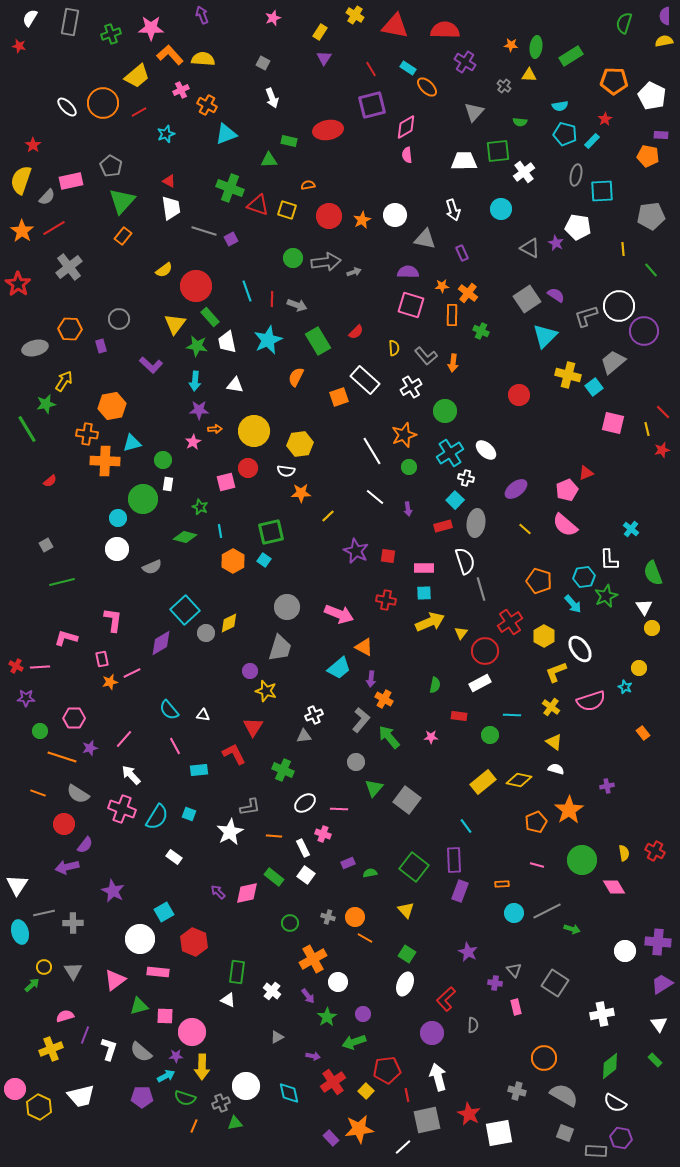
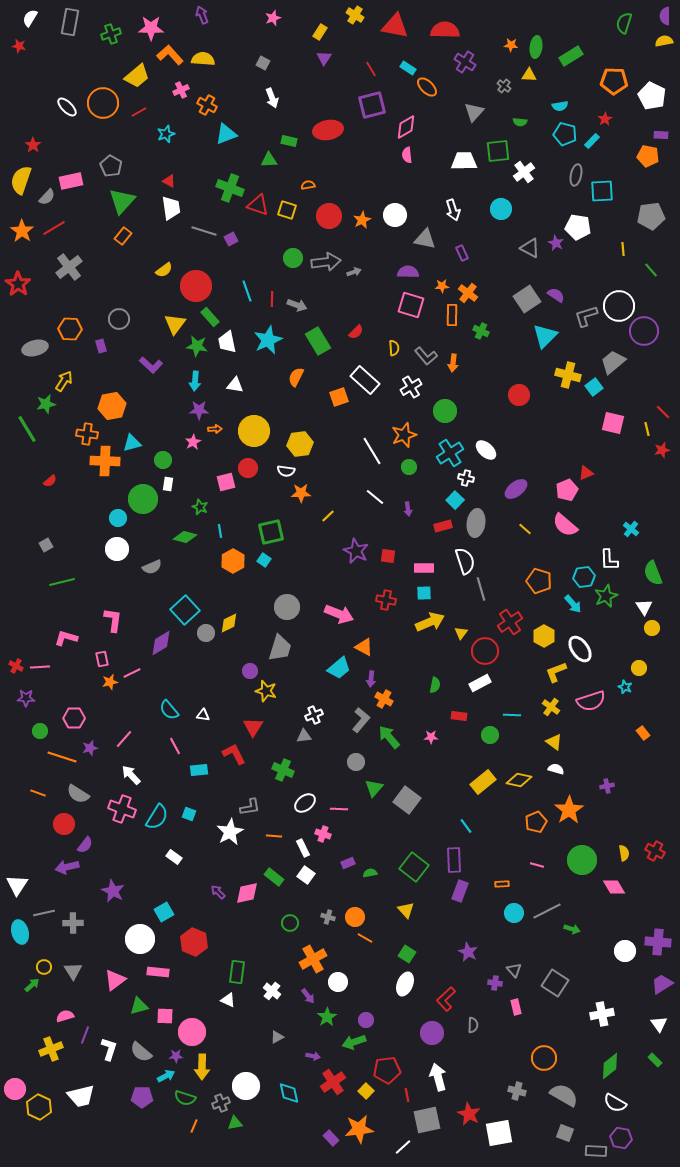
purple circle at (363, 1014): moved 3 px right, 6 px down
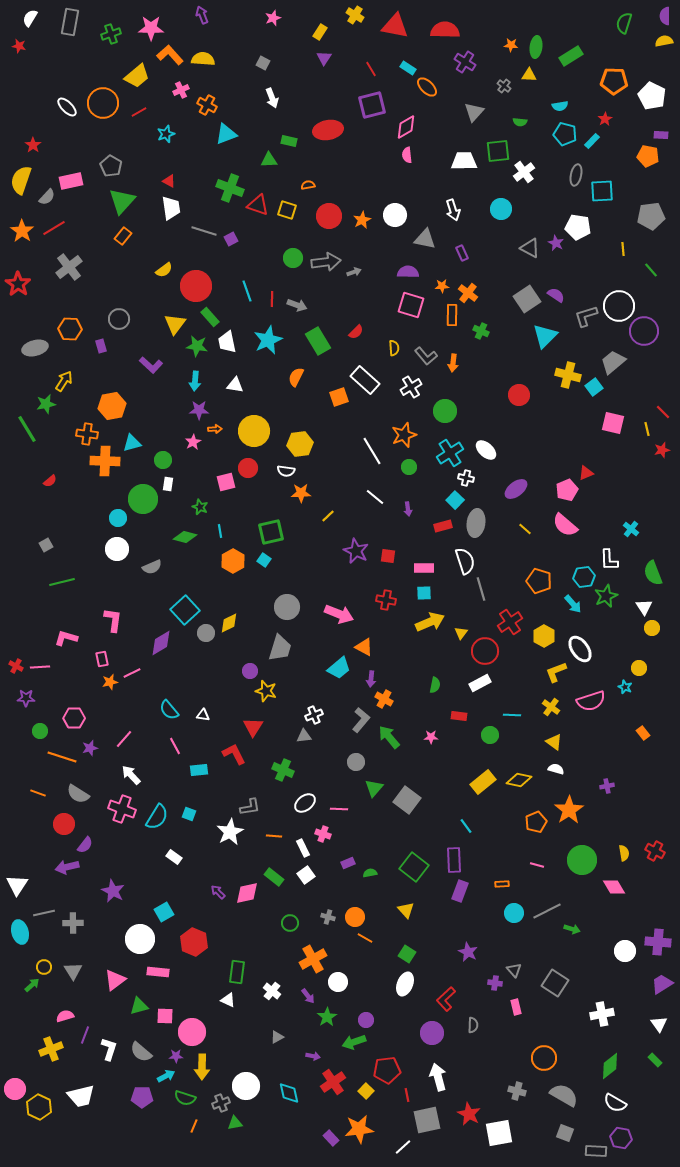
white square at (306, 875): rotated 18 degrees clockwise
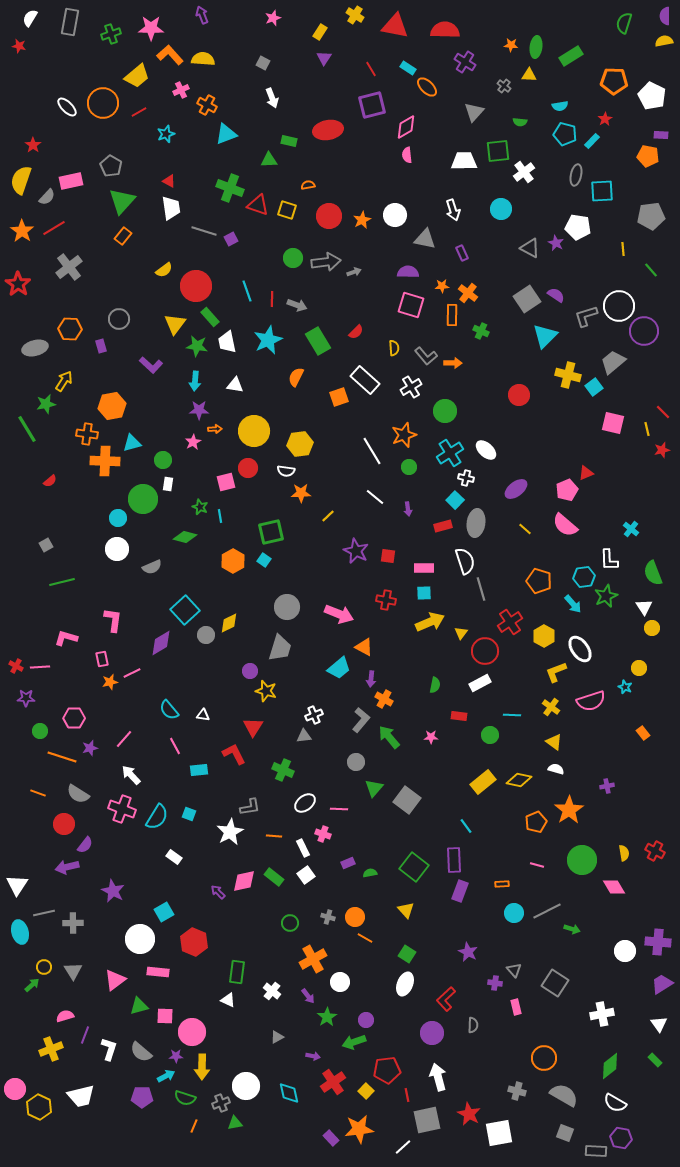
orange arrow at (453, 363): rotated 96 degrees counterclockwise
cyan line at (220, 531): moved 15 px up
gray circle at (206, 633): moved 2 px down
pink diamond at (247, 893): moved 3 px left, 12 px up
white circle at (338, 982): moved 2 px right
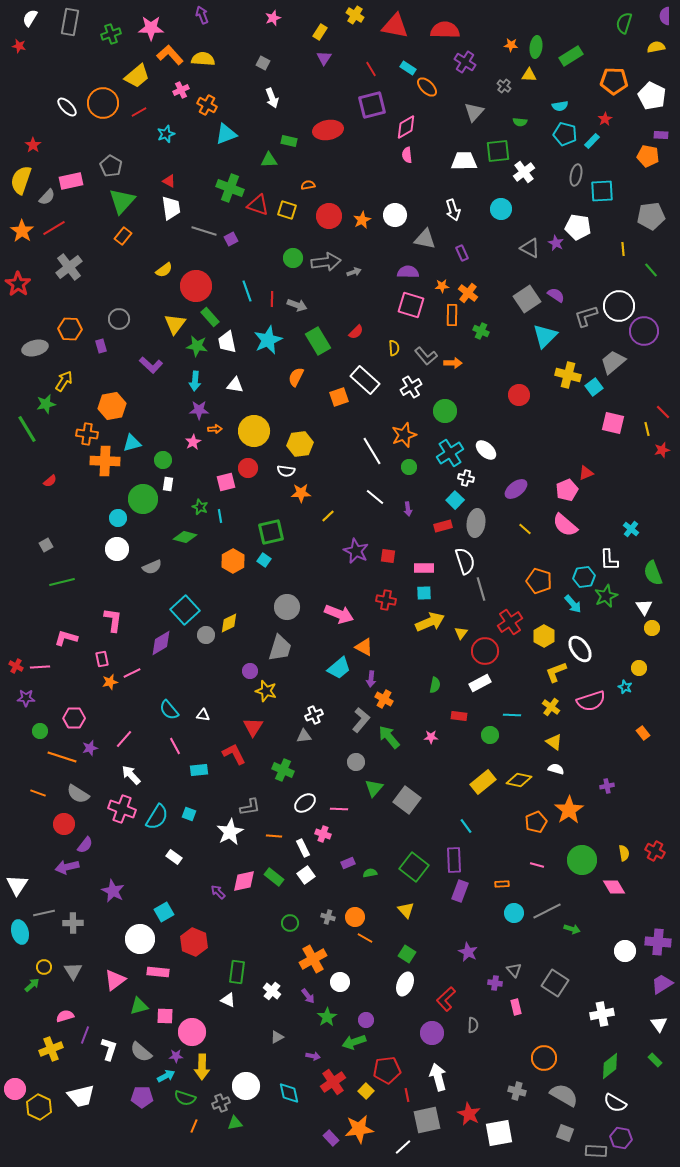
yellow semicircle at (664, 41): moved 8 px left, 6 px down
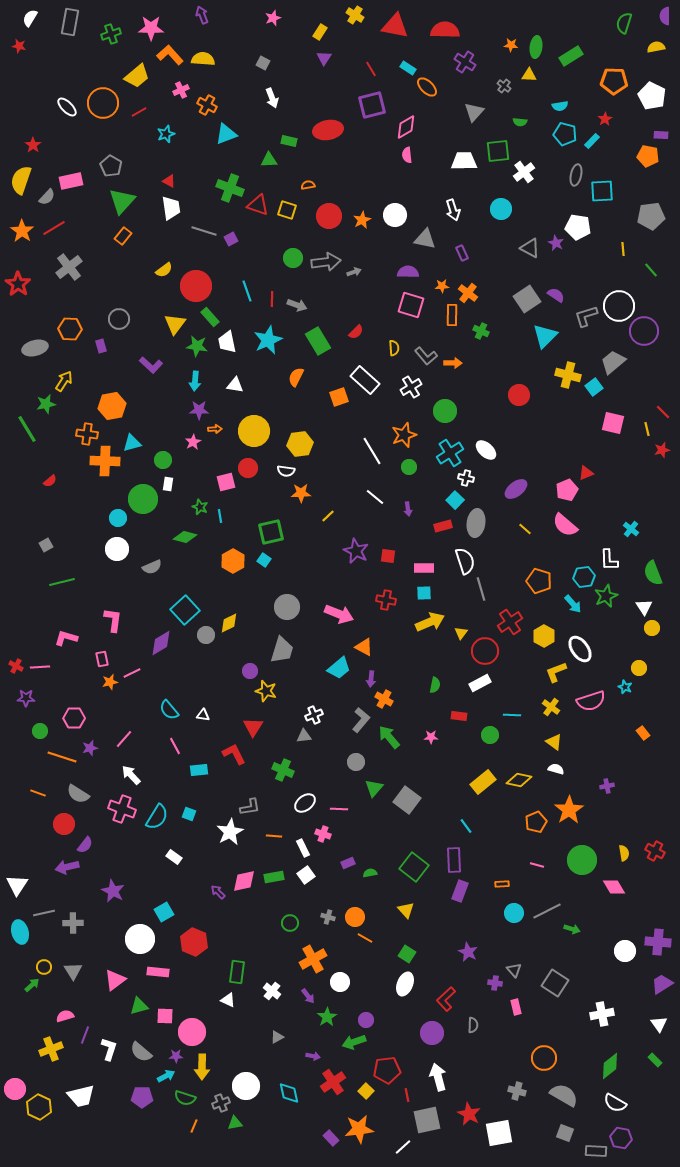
gray trapezoid at (280, 648): moved 2 px right, 2 px down
green rectangle at (274, 877): rotated 48 degrees counterclockwise
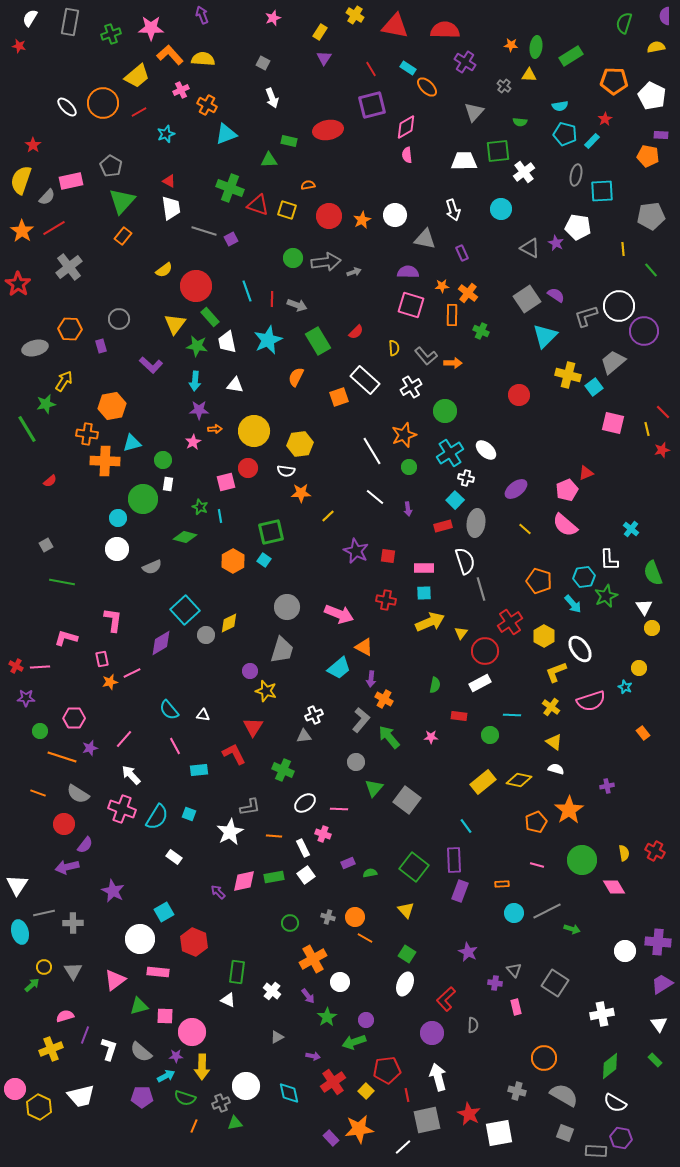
green line at (62, 582): rotated 25 degrees clockwise
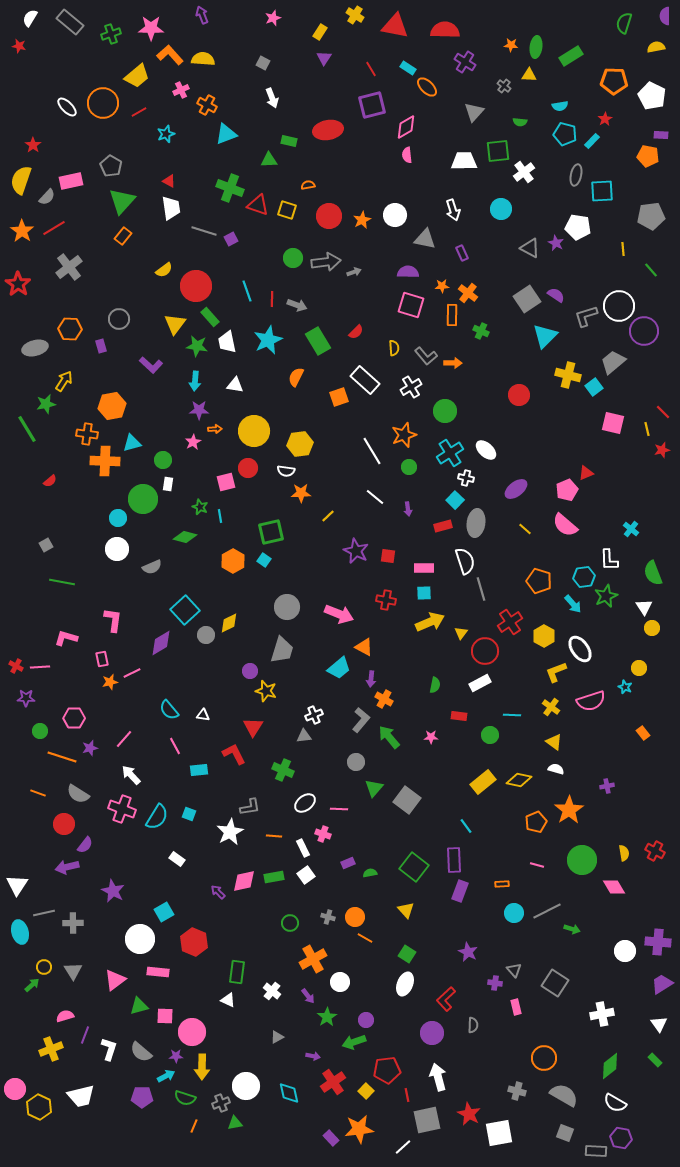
gray rectangle at (70, 22): rotated 60 degrees counterclockwise
white rectangle at (174, 857): moved 3 px right, 2 px down
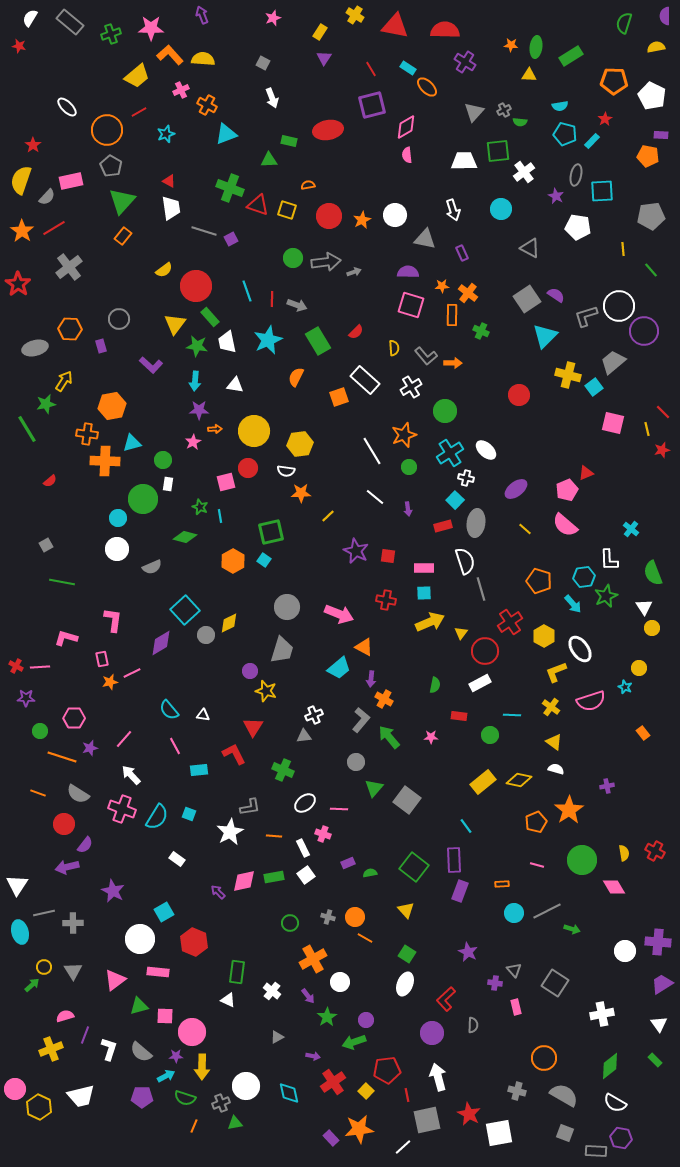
gray cross at (504, 86): moved 24 px down; rotated 24 degrees clockwise
orange circle at (103, 103): moved 4 px right, 27 px down
purple star at (556, 243): moved 47 px up
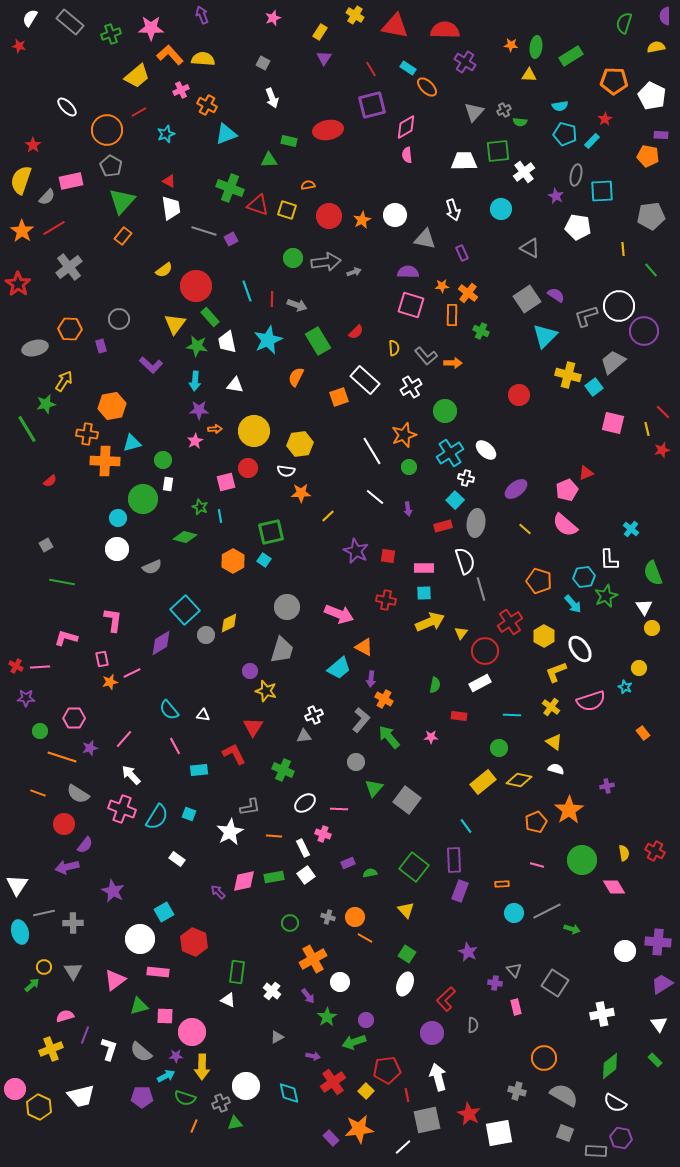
pink star at (193, 442): moved 2 px right, 1 px up
green circle at (490, 735): moved 9 px right, 13 px down
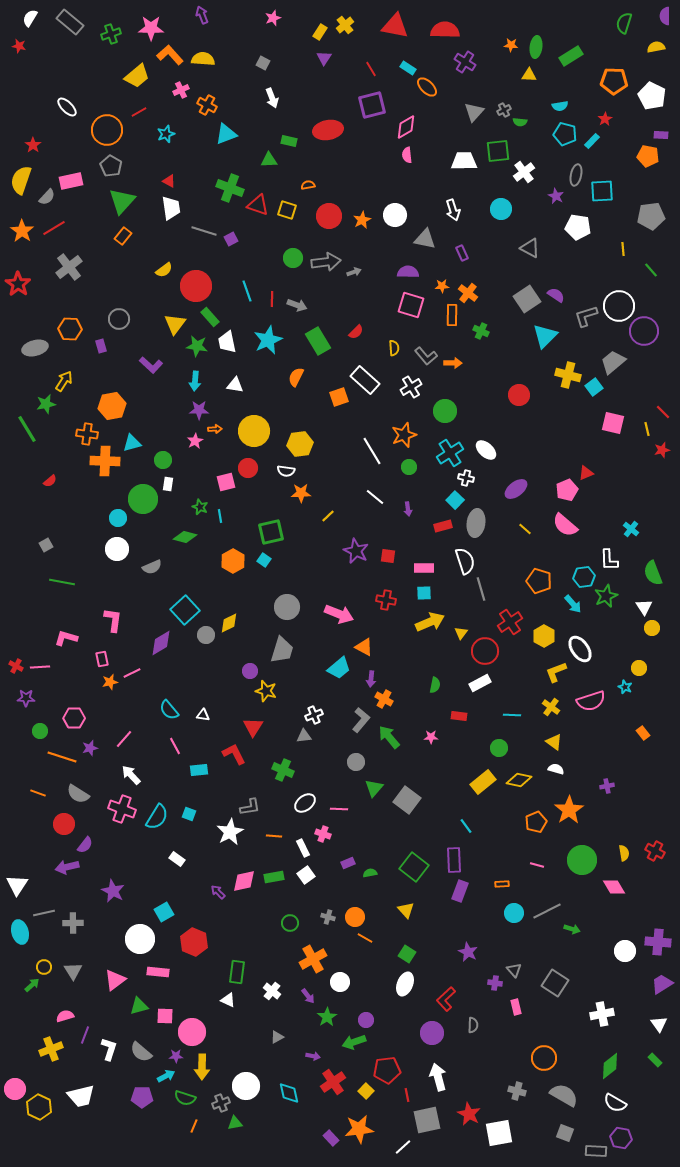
yellow cross at (355, 15): moved 10 px left, 10 px down; rotated 18 degrees clockwise
